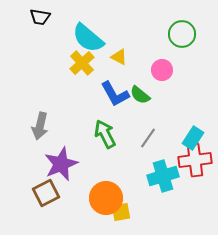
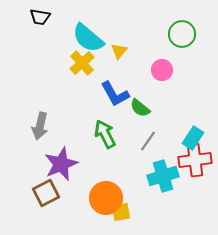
yellow triangle: moved 6 px up; rotated 42 degrees clockwise
green semicircle: moved 13 px down
gray line: moved 3 px down
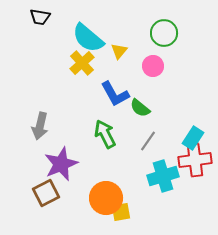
green circle: moved 18 px left, 1 px up
pink circle: moved 9 px left, 4 px up
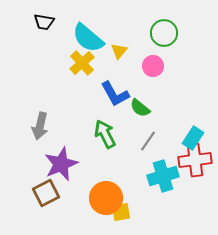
black trapezoid: moved 4 px right, 5 px down
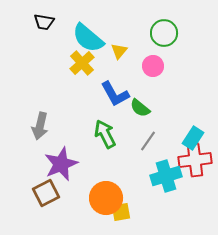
cyan cross: moved 3 px right
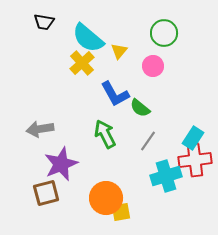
gray arrow: moved 3 px down; rotated 68 degrees clockwise
brown square: rotated 12 degrees clockwise
